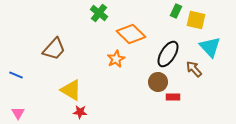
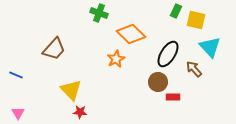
green cross: rotated 18 degrees counterclockwise
yellow triangle: rotated 15 degrees clockwise
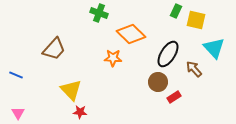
cyan triangle: moved 4 px right, 1 px down
orange star: moved 3 px left, 1 px up; rotated 30 degrees clockwise
red rectangle: moved 1 px right; rotated 32 degrees counterclockwise
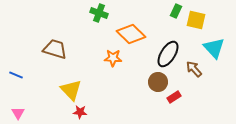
brown trapezoid: moved 1 px right; rotated 115 degrees counterclockwise
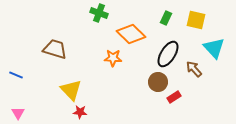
green rectangle: moved 10 px left, 7 px down
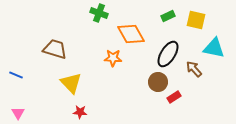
green rectangle: moved 2 px right, 2 px up; rotated 40 degrees clockwise
orange diamond: rotated 16 degrees clockwise
cyan triangle: rotated 35 degrees counterclockwise
yellow triangle: moved 7 px up
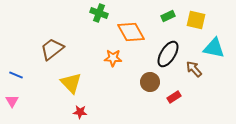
orange diamond: moved 2 px up
brown trapezoid: moved 3 px left; rotated 55 degrees counterclockwise
brown circle: moved 8 px left
pink triangle: moved 6 px left, 12 px up
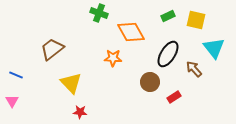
cyan triangle: rotated 40 degrees clockwise
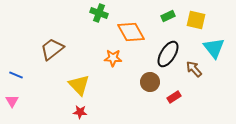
yellow triangle: moved 8 px right, 2 px down
